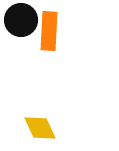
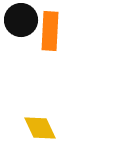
orange rectangle: moved 1 px right
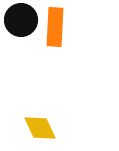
orange rectangle: moved 5 px right, 4 px up
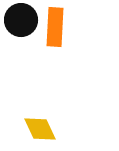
yellow diamond: moved 1 px down
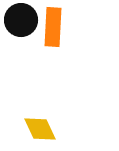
orange rectangle: moved 2 px left
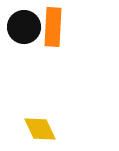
black circle: moved 3 px right, 7 px down
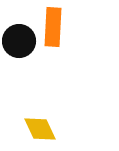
black circle: moved 5 px left, 14 px down
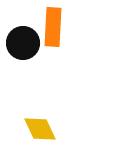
black circle: moved 4 px right, 2 px down
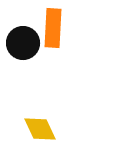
orange rectangle: moved 1 px down
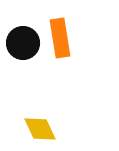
orange rectangle: moved 7 px right, 10 px down; rotated 12 degrees counterclockwise
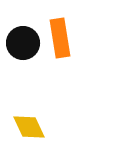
yellow diamond: moved 11 px left, 2 px up
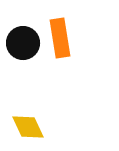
yellow diamond: moved 1 px left
